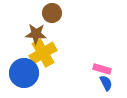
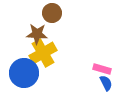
brown star: moved 1 px right
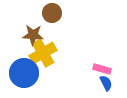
brown star: moved 4 px left, 1 px down
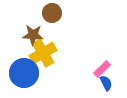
pink rectangle: rotated 60 degrees counterclockwise
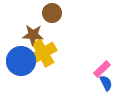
blue circle: moved 3 px left, 12 px up
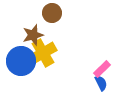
brown star: rotated 20 degrees counterclockwise
blue semicircle: moved 5 px left
